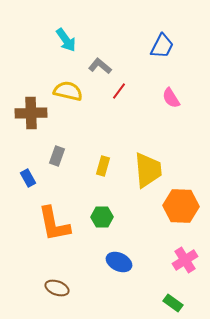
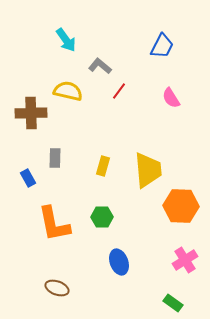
gray rectangle: moved 2 px left, 2 px down; rotated 18 degrees counterclockwise
blue ellipse: rotated 45 degrees clockwise
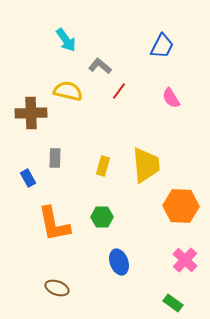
yellow trapezoid: moved 2 px left, 5 px up
pink cross: rotated 15 degrees counterclockwise
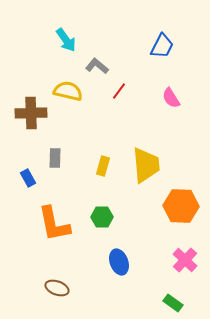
gray L-shape: moved 3 px left
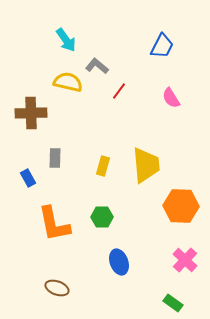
yellow semicircle: moved 9 px up
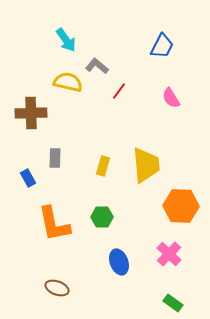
pink cross: moved 16 px left, 6 px up
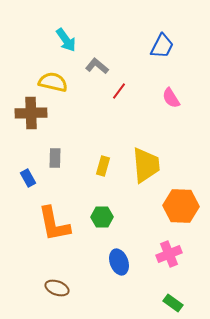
yellow semicircle: moved 15 px left
pink cross: rotated 25 degrees clockwise
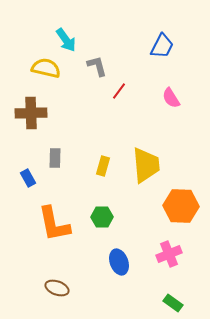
gray L-shape: rotated 35 degrees clockwise
yellow semicircle: moved 7 px left, 14 px up
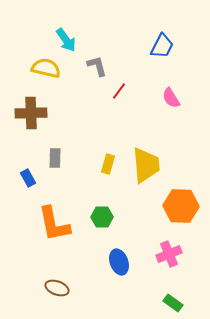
yellow rectangle: moved 5 px right, 2 px up
